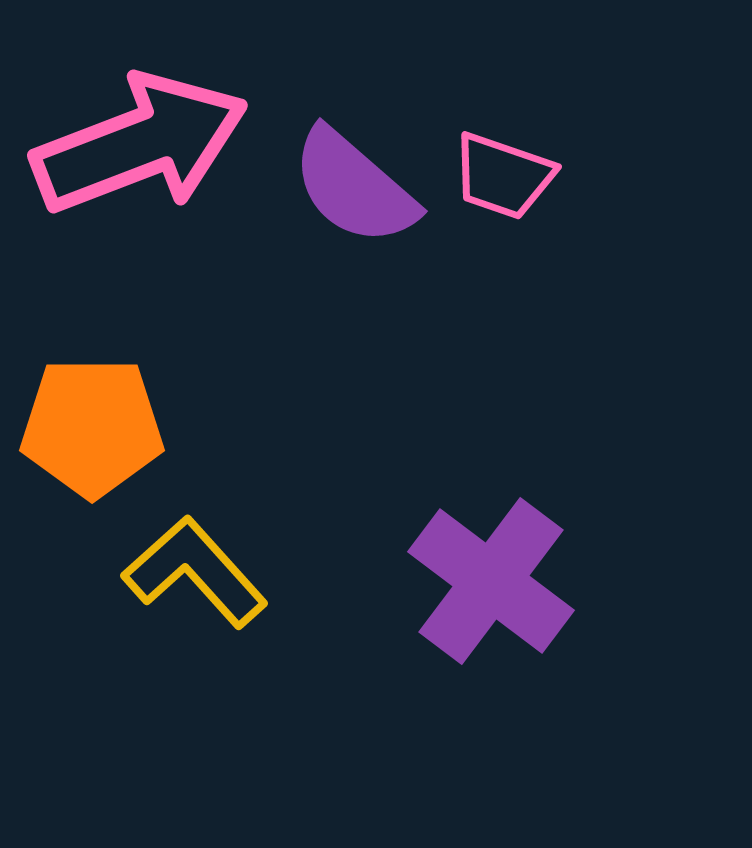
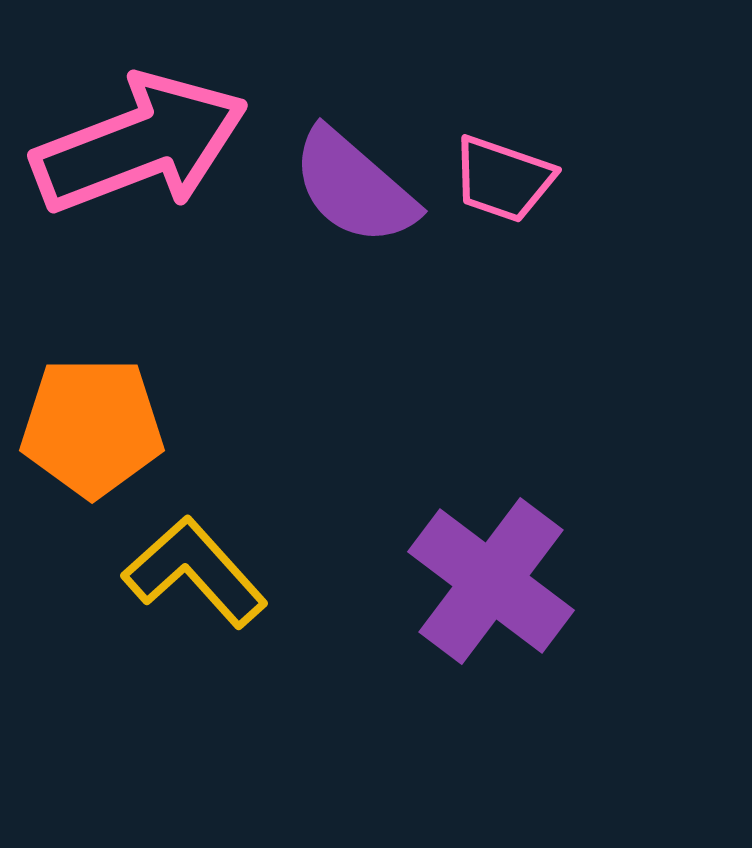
pink trapezoid: moved 3 px down
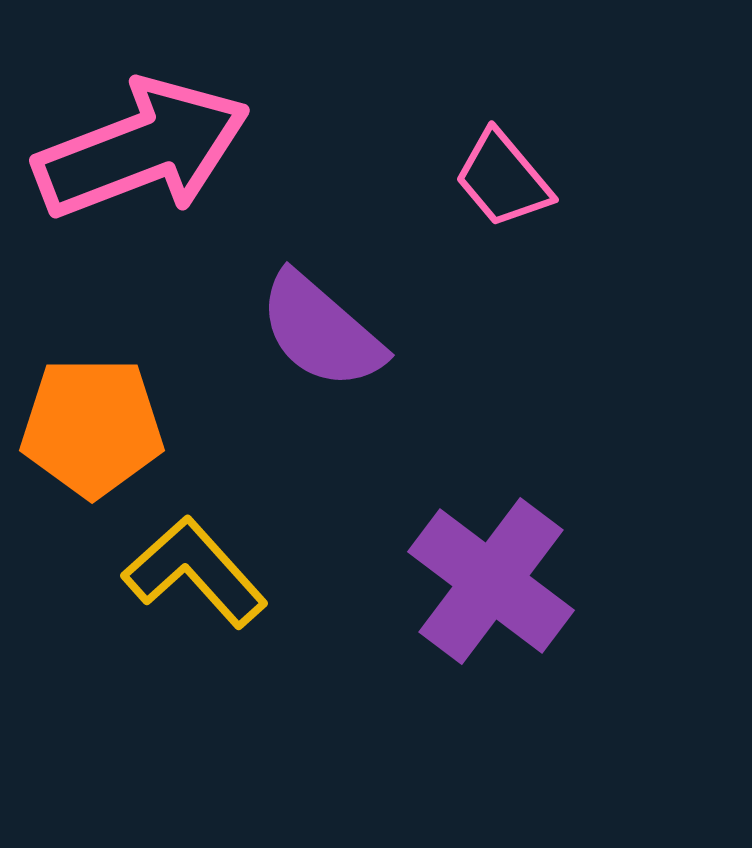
pink arrow: moved 2 px right, 5 px down
pink trapezoid: rotated 31 degrees clockwise
purple semicircle: moved 33 px left, 144 px down
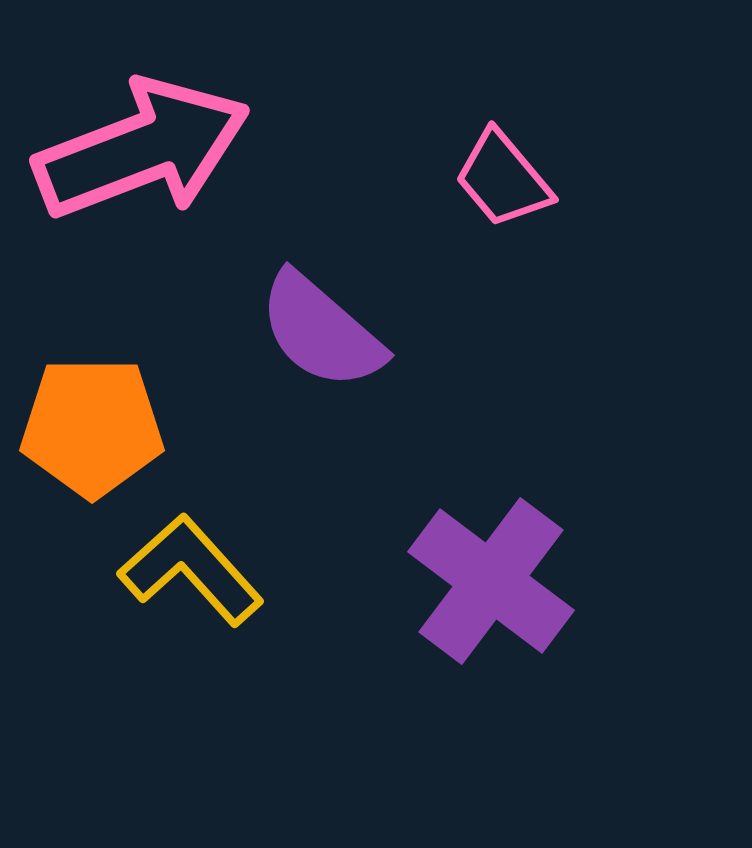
yellow L-shape: moved 4 px left, 2 px up
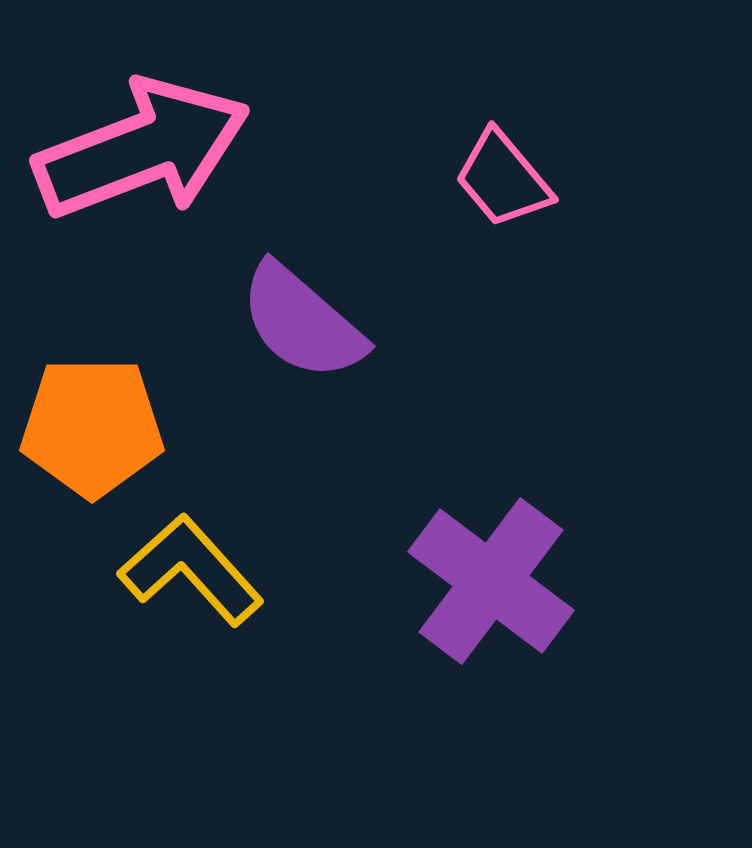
purple semicircle: moved 19 px left, 9 px up
